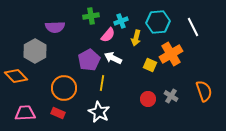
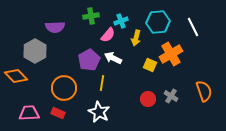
pink trapezoid: moved 4 px right
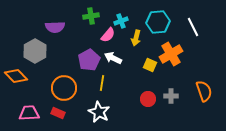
gray cross: rotated 32 degrees counterclockwise
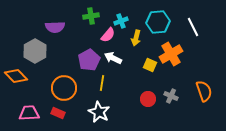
gray cross: rotated 24 degrees clockwise
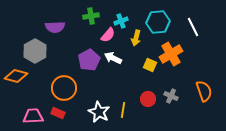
orange diamond: rotated 30 degrees counterclockwise
yellow line: moved 21 px right, 27 px down
pink trapezoid: moved 4 px right, 3 px down
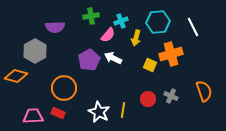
orange cross: rotated 15 degrees clockwise
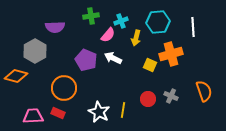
white line: rotated 24 degrees clockwise
purple pentagon: moved 3 px left; rotated 20 degrees counterclockwise
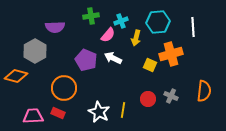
orange semicircle: rotated 25 degrees clockwise
